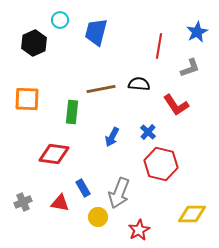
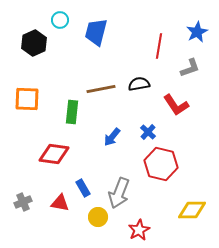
black semicircle: rotated 15 degrees counterclockwise
blue arrow: rotated 12 degrees clockwise
yellow diamond: moved 4 px up
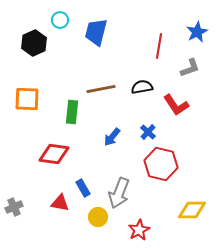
black semicircle: moved 3 px right, 3 px down
gray cross: moved 9 px left, 5 px down
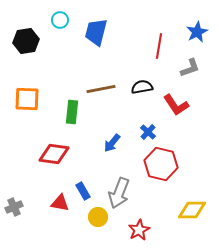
black hexagon: moved 8 px left, 2 px up; rotated 15 degrees clockwise
blue arrow: moved 6 px down
blue rectangle: moved 3 px down
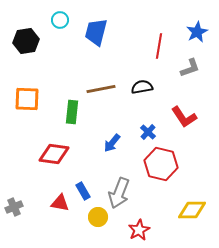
red L-shape: moved 8 px right, 12 px down
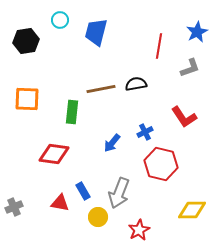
black semicircle: moved 6 px left, 3 px up
blue cross: moved 3 px left; rotated 21 degrees clockwise
